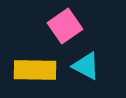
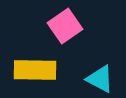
cyan triangle: moved 14 px right, 13 px down
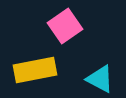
yellow rectangle: rotated 12 degrees counterclockwise
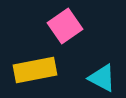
cyan triangle: moved 2 px right, 1 px up
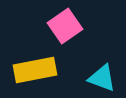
cyan triangle: rotated 8 degrees counterclockwise
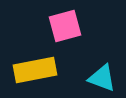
pink square: rotated 20 degrees clockwise
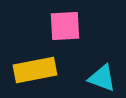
pink square: rotated 12 degrees clockwise
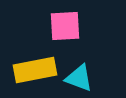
cyan triangle: moved 23 px left
